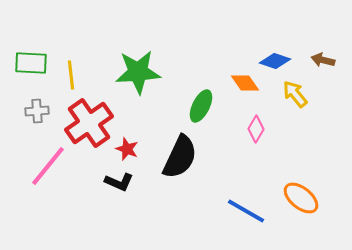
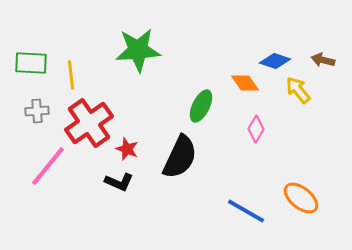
green star: moved 22 px up
yellow arrow: moved 3 px right, 4 px up
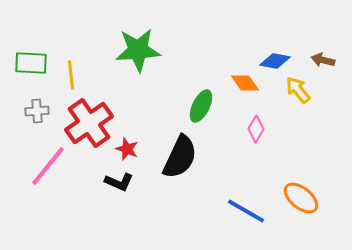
blue diamond: rotated 8 degrees counterclockwise
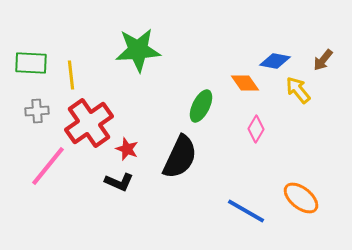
brown arrow: rotated 65 degrees counterclockwise
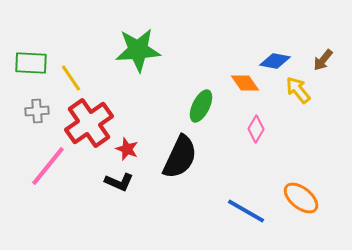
yellow line: moved 3 px down; rotated 28 degrees counterclockwise
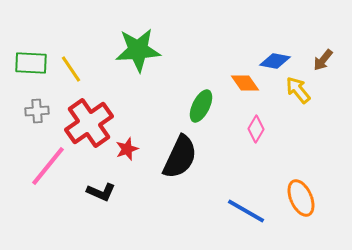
yellow line: moved 9 px up
red star: rotated 30 degrees clockwise
black L-shape: moved 18 px left, 10 px down
orange ellipse: rotated 27 degrees clockwise
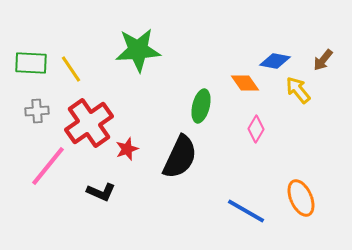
green ellipse: rotated 12 degrees counterclockwise
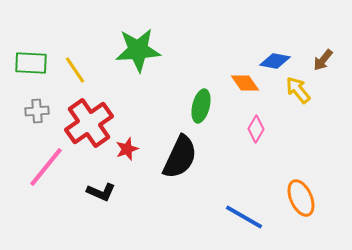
yellow line: moved 4 px right, 1 px down
pink line: moved 2 px left, 1 px down
blue line: moved 2 px left, 6 px down
